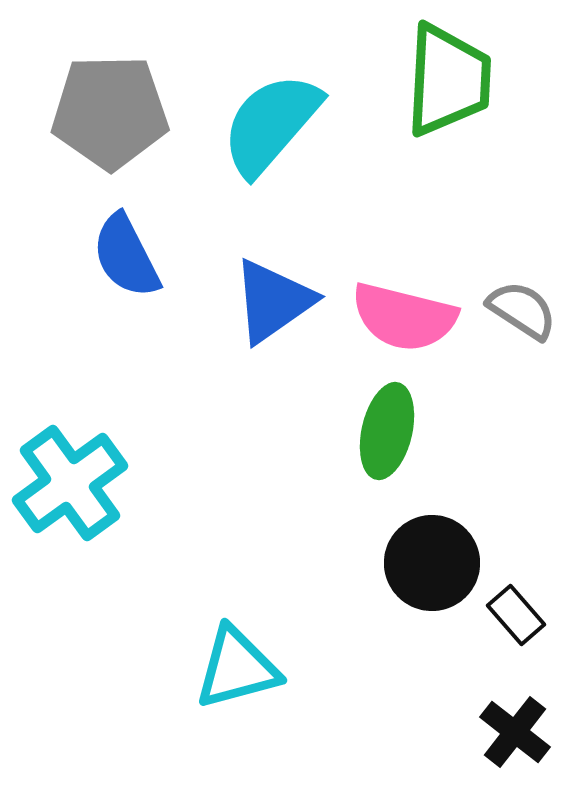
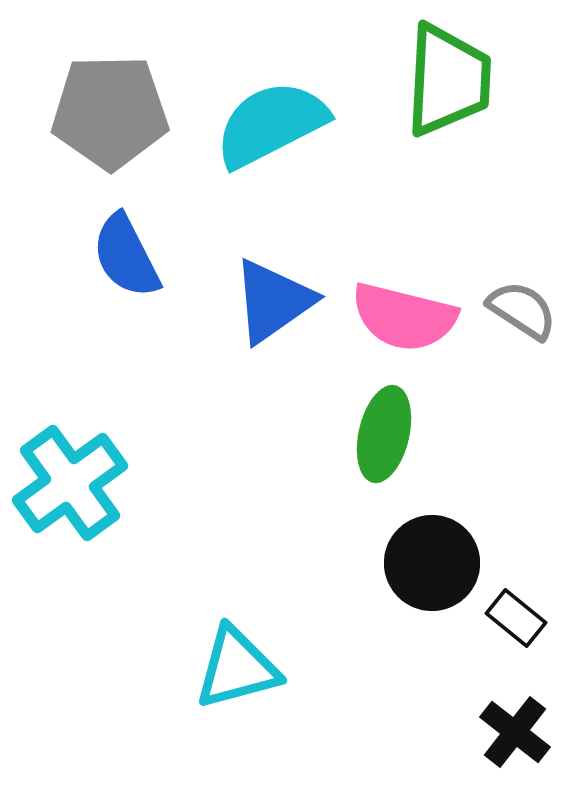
cyan semicircle: rotated 22 degrees clockwise
green ellipse: moved 3 px left, 3 px down
black rectangle: moved 3 px down; rotated 10 degrees counterclockwise
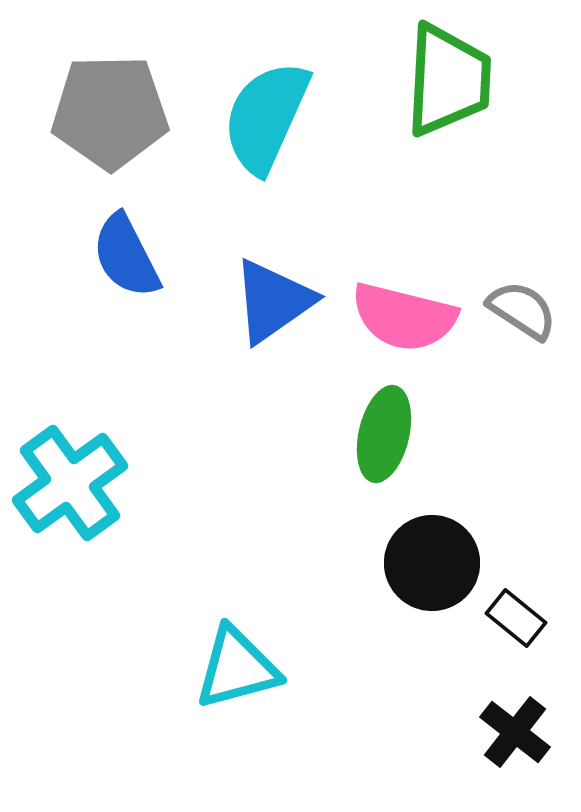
cyan semicircle: moved 5 px left, 7 px up; rotated 39 degrees counterclockwise
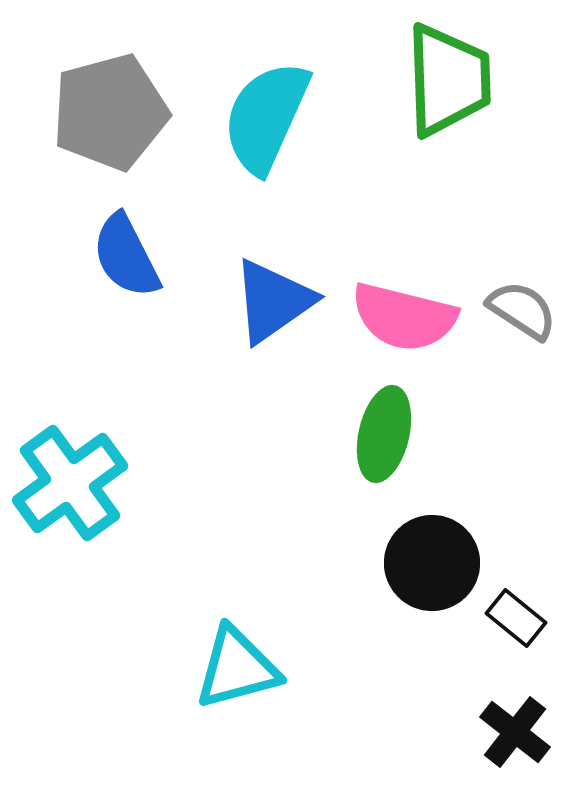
green trapezoid: rotated 5 degrees counterclockwise
gray pentagon: rotated 14 degrees counterclockwise
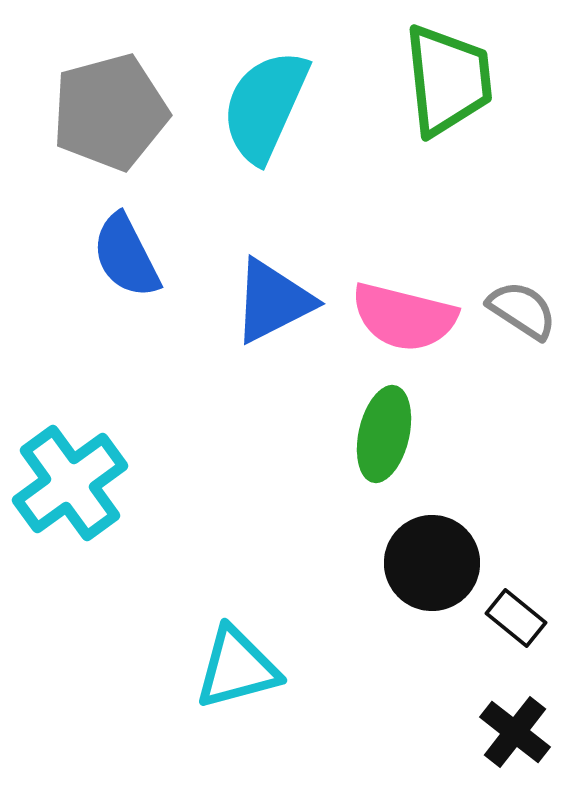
green trapezoid: rotated 4 degrees counterclockwise
cyan semicircle: moved 1 px left, 11 px up
blue triangle: rotated 8 degrees clockwise
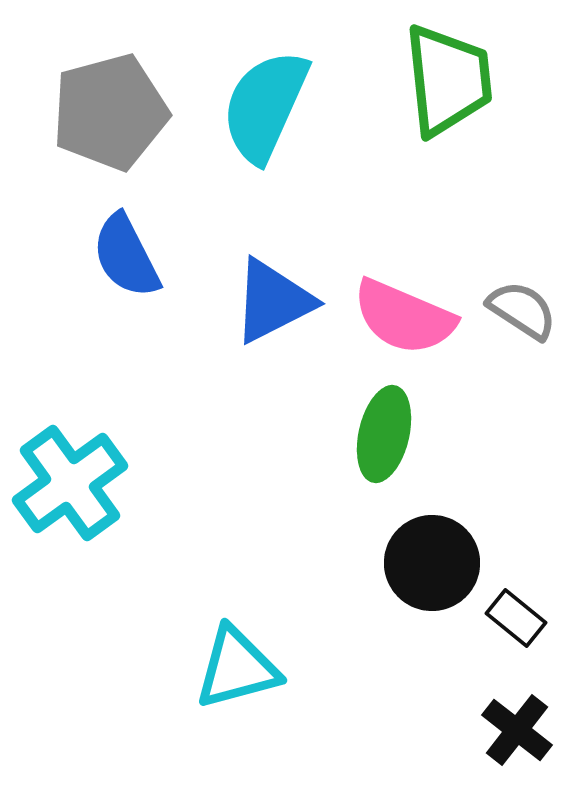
pink semicircle: rotated 9 degrees clockwise
black cross: moved 2 px right, 2 px up
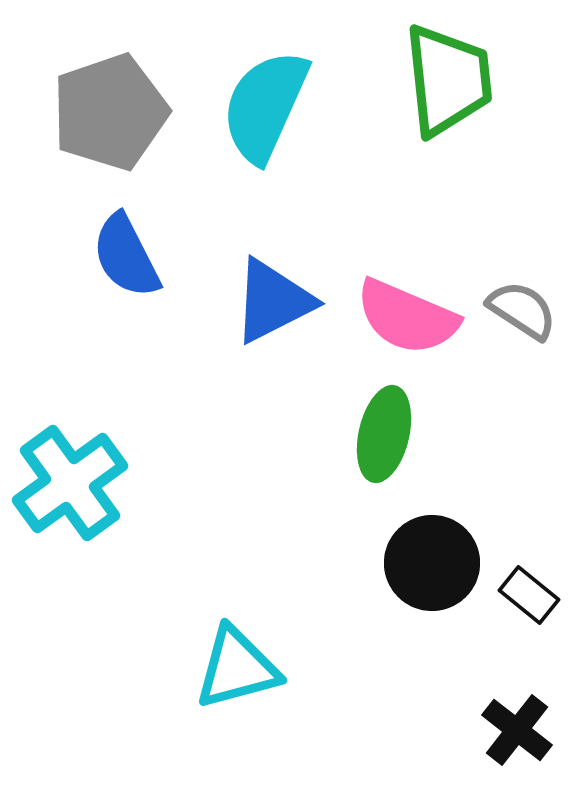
gray pentagon: rotated 4 degrees counterclockwise
pink semicircle: moved 3 px right
black rectangle: moved 13 px right, 23 px up
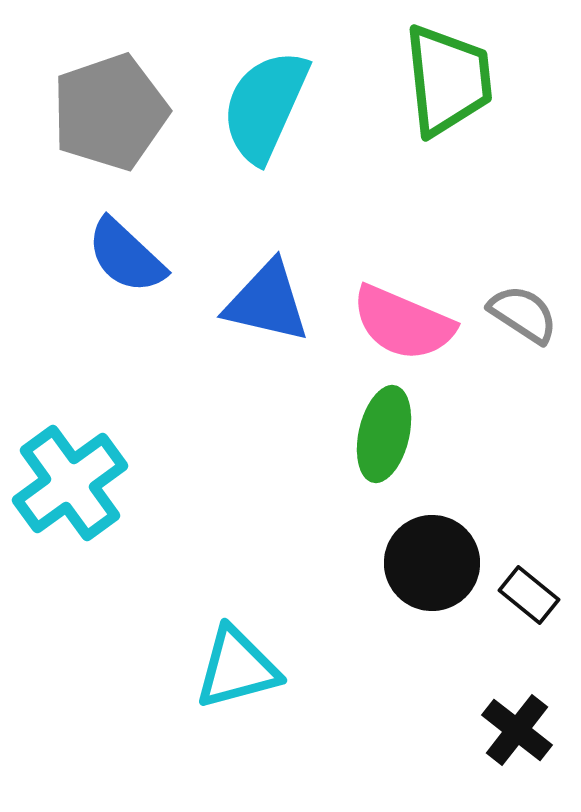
blue semicircle: rotated 20 degrees counterclockwise
blue triangle: moved 6 px left, 1 px down; rotated 40 degrees clockwise
gray semicircle: moved 1 px right, 4 px down
pink semicircle: moved 4 px left, 6 px down
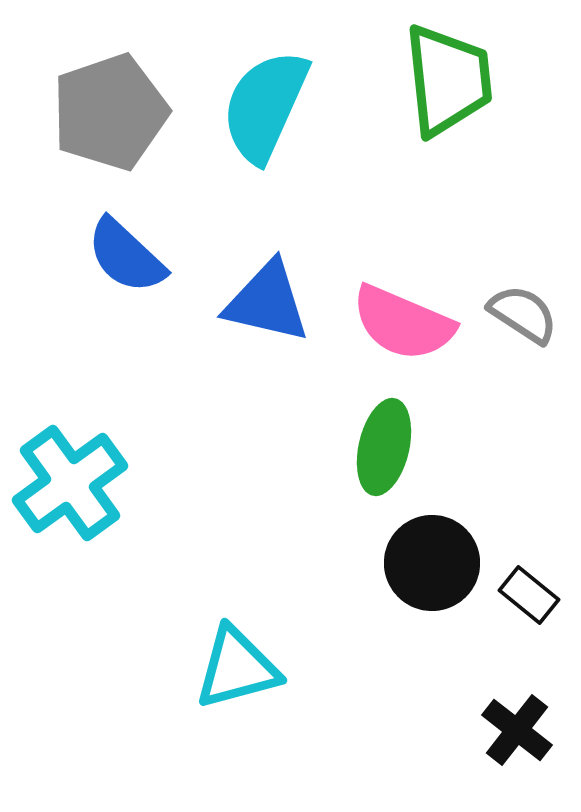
green ellipse: moved 13 px down
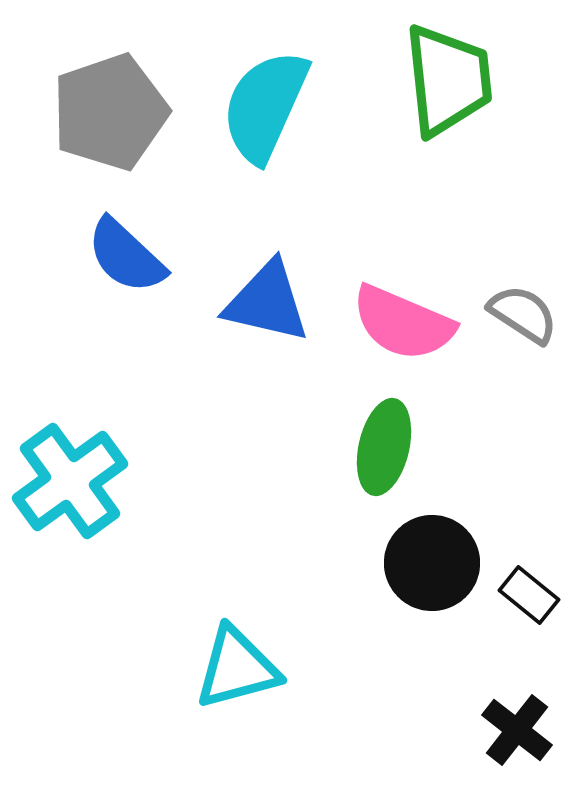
cyan cross: moved 2 px up
